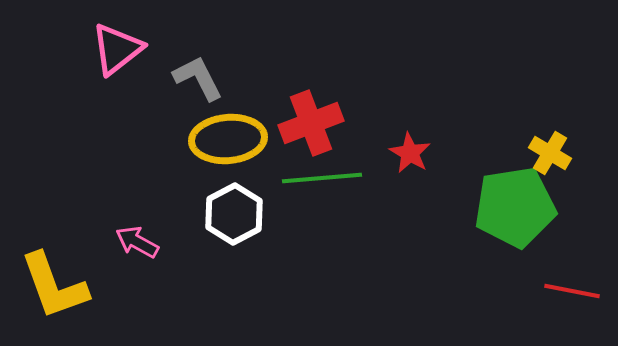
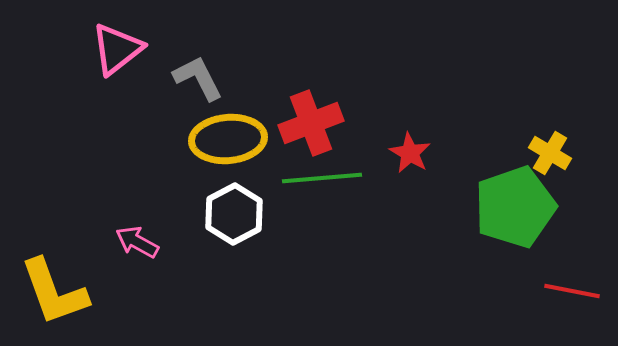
green pentagon: rotated 10 degrees counterclockwise
yellow L-shape: moved 6 px down
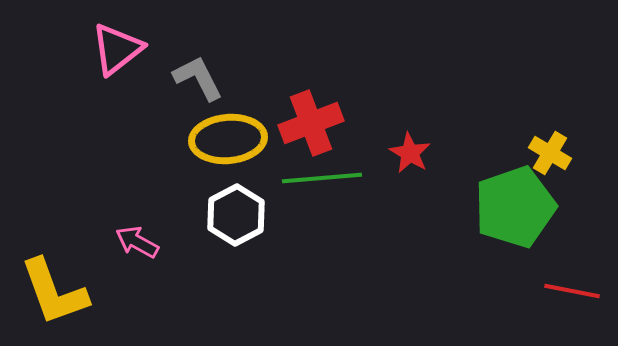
white hexagon: moved 2 px right, 1 px down
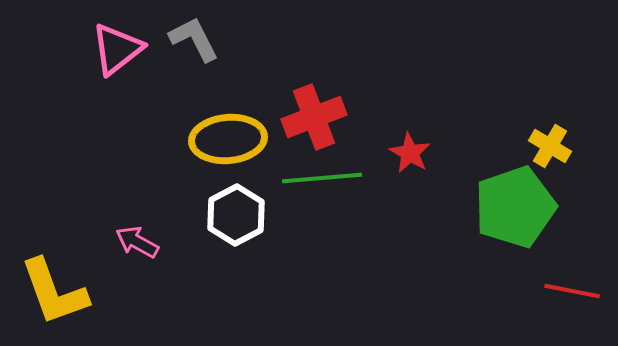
gray L-shape: moved 4 px left, 39 px up
red cross: moved 3 px right, 6 px up
yellow cross: moved 7 px up
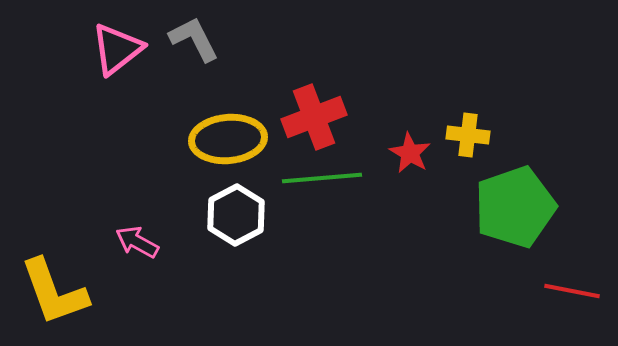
yellow cross: moved 82 px left, 11 px up; rotated 24 degrees counterclockwise
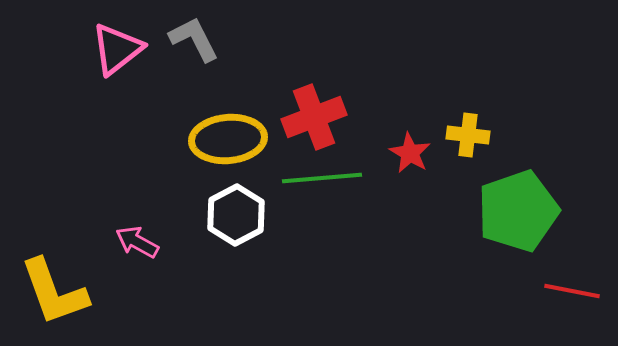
green pentagon: moved 3 px right, 4 px down
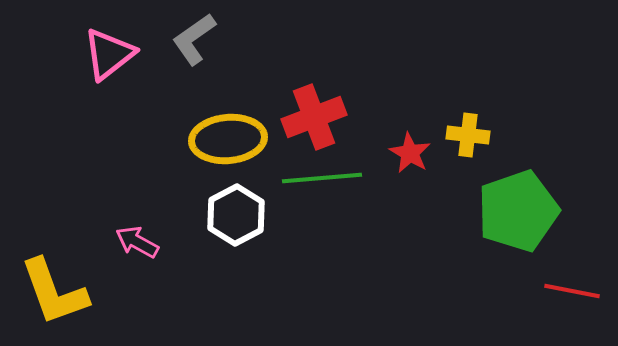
gray L-shape: rotated 98 degrees counterclockwise
pink triangle: moved 8 px left, 5 px down
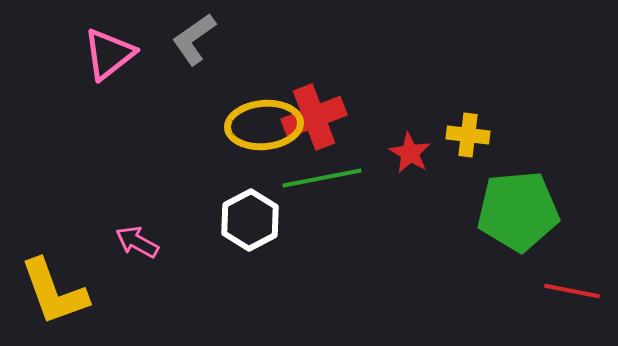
yellow ellipse: moved 36 px right, 14 px up
green line: rotated 6 degrees counterclockwise
green pentagon: rotated 14 degrees clockwise
white hexagon: moved 14 px right, 5 px down
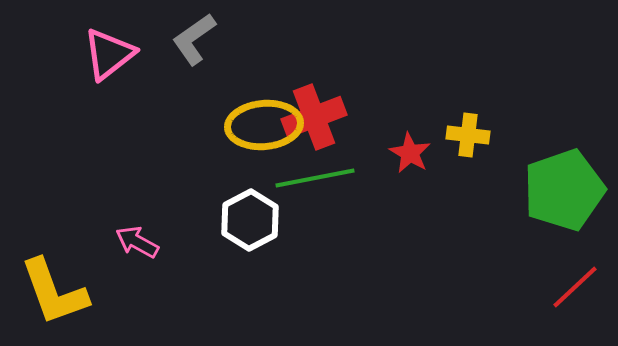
green line: moved 7 px left
green pentagon: moved 46 px right, 21 px up; rotated 14 degrees counterclockwise
red line: moved 3 px right, 4 px up; rotated 54 degrees counterclockwise
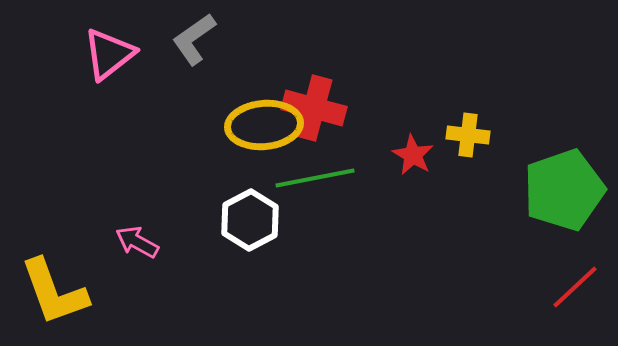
red cross: moved 9 px up; rotated 36 degrees clockwise
red star: moved 3 px right, 2 px down
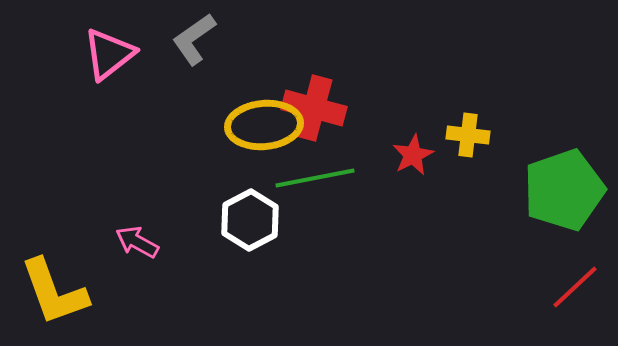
red star: rotated 15 degrees clockwise
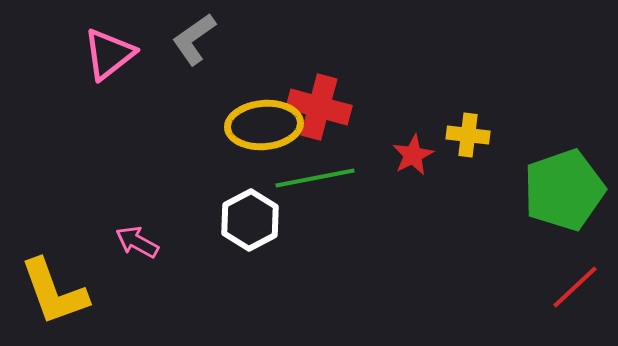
red cross: moved 5 px right, 1 px up
